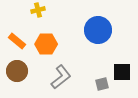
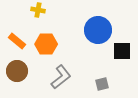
yellow cross: rotated 24 degrees clockwise
black square: moved 21 px up
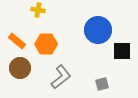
brown circle: moved 3 px right, 3 px up
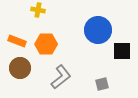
orange rectangle: rotated 18 degrees counterclockwise
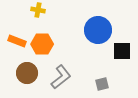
orange hexagon: moved 4 px left
brown circle: moved 7 px right, 5 px down
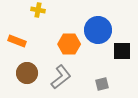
orange hexagon: moved 27 px right
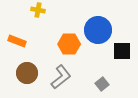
gray square: rotated 24 degrees counterclockwise
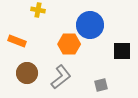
blue circle: moved 8 px left, 5 px up
gray square: moved 1 px left, 1 px down; rotated 24 degrees clockwise
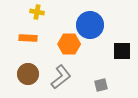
yellow cross: moved 1 px left, 2 px down
orange rectangle: moved 11 px right, 3 px up; rotated 18 degrees counterclockwise
brown circle: moved 1 px right, 1 px down
